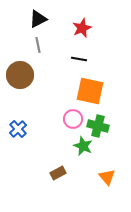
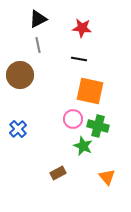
red star: rotated 30 degrees clockwise
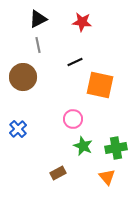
red star: moved 6 px up
black line: moved 4 px left, 3 px down; rotated 35 degrees counterclockwise
brown circle: moved 3 px right, 2 px down
orange square: moved 10 px right, 6 px up
green cross: moved 18 px right, 22 px down; rotated 25 degrees counterclockwise
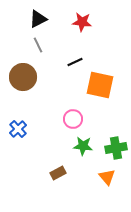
gray line: rotated 14 degrees counterclockwise
green star: rotated 18 degrees counterclockwise
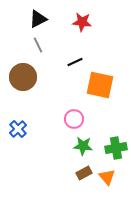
pink circle: moved 1 px right
brown rectangle: moved 26 px right
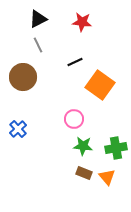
orange square: rotated 24 degrees clockwise
brown rectangle: rotated 49 degrees clockwise
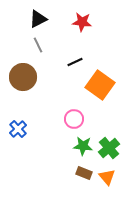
green cross: moved 7 px left; rotated 30 degrees counterclockwise
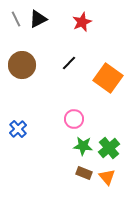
red star: rotated 30 degrees counterclockwise
gray line: moved 22 px left, 26 px up
black line: moved 6 px left, 1 px down; rotated 21 degrees counterclockwise
brown circle: moved 1 px left, 12 px up
orange square: moved 8 px right, 7 px up
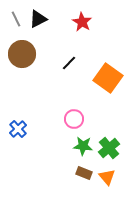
red star: rotated 18 degrees counterclockwise
brown circle: moved 11 px up
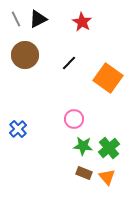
brown circle: moved 3 px right, 1 px down
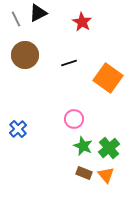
black triangle: moved 6 px up
black line: rotated 28 degrees clockwise
green star: rotated 18 degrees clockwise
orange triangle: moved 1 px left, 2 px up
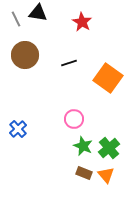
black triangle: rotated 36 degrees clockwise
